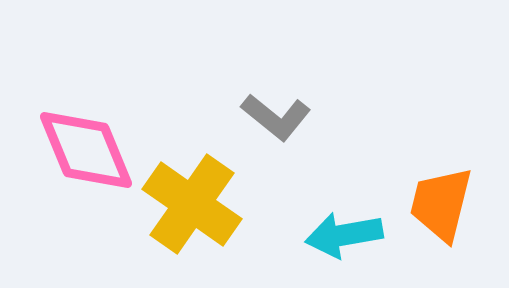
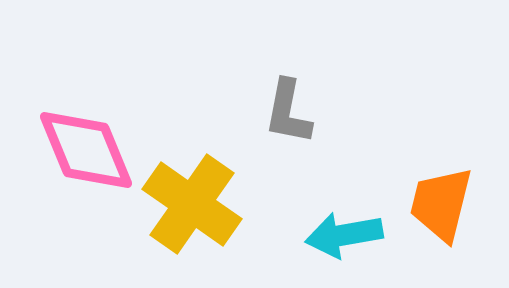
gray L-shape: moved 12 px right, 5 px up; rotated 62 degrees clockwise
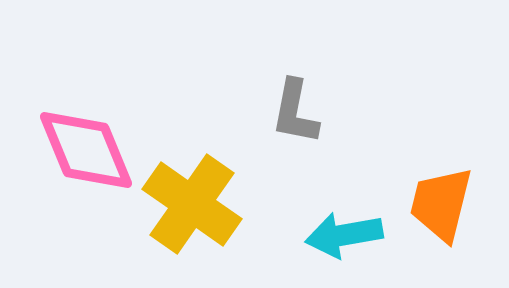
gray L-shape: moved 7 px right
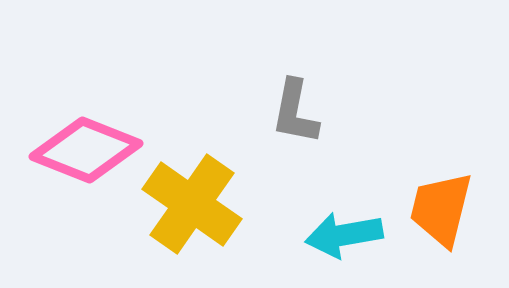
pink diamond: rotated 46 degrees counterclockwise
orange trapezoid: moved 5 px down
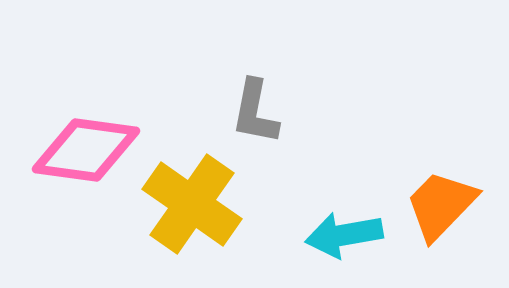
gray L-shape: moved 40 px left
pink diamond: rotated 14 degrees counterclockwise
orange trapezoid: moved 4 px up; rotated 30 degrees clockwise
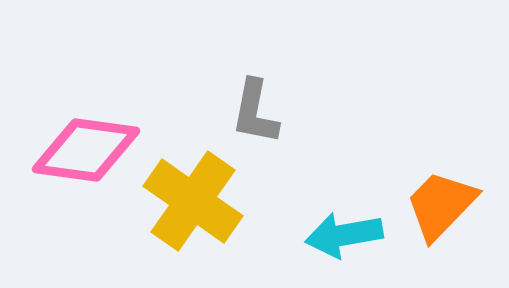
yellow cross: moved 1 px right, 3 px up
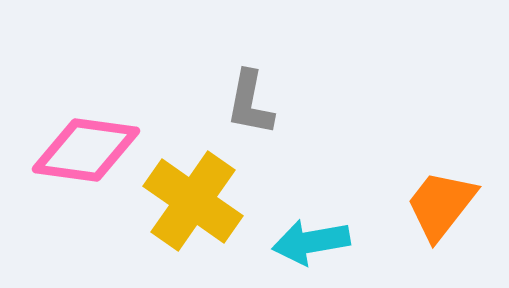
gray L-shape: moved 5 px left, 9 px up
orange trapezoid: rotated 6 degrees counterclockwise
cyan arrow: moved 33 px left, 7 px down
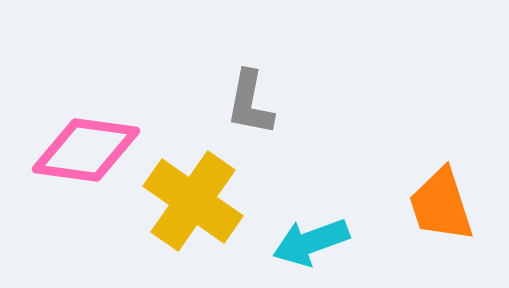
orange trapezoid: rotated 56 degrees counterclockwise
cyan arrow: rotated 10 degrees counterclockwise
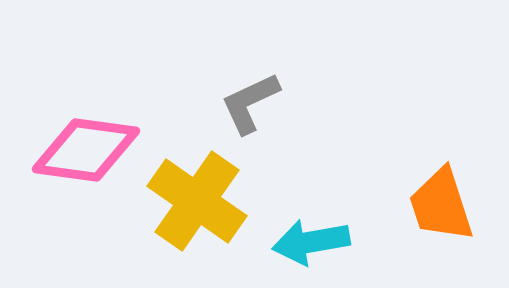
gray L-shape: rotated 54 degrees clockwise
yellow cross: moved 4 px right
cyan arrow: rotated 10 degrees clockwise
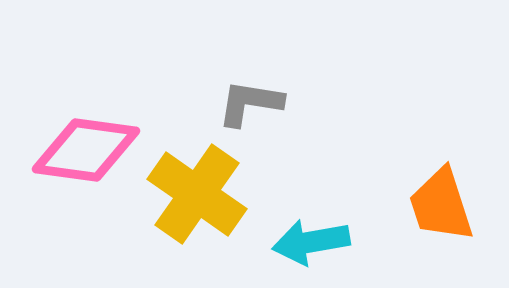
gray L-shape: rotated 34 degrees clockwise
yellow cross: moved 7 px up
